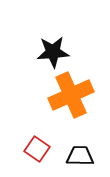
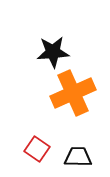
orange cross: moved 2 px right, 2 px up
black trapezoid: moved 2 px left, 1 px down
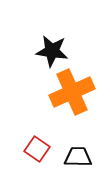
black star: moved 1 px left, 1 px up; rotated 12 degrees clockwise
orange cross: moved 1 px left, 1 px up
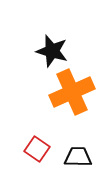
black star: rotated 8 degrees clockwise
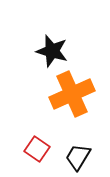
orange cross: moved 2 px down
black trapezoid: rotated 60 degrees counterclockwise
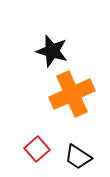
red square: rotated 15 degrees clockwise
black trapezoid: rotated 88 degrees counterclockwise
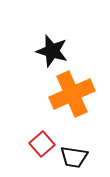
red square: moved 5 px right, 5 px up
black trapezoid: moved 4 px left; rotated 24 degrees counterclockwise
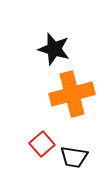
black star: moved 2 px right, 2 px up
orange cross: rotated 9 degrees clockwise
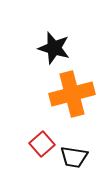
black star: moved 1 px up
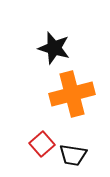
black trapezoid: moved 1 px left, 2 px up
